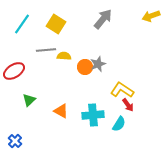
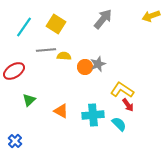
cyan line: moved 2 px right, 3 px down
cyan semicircle: rotated 77 degrees counterclockwise
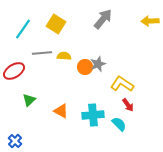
yellow arrow: moved 1 px left, 5 px down; rotated 18 degrees clockwise
cyan line: moved 1 px left, 2 px down
gray line: moved 4 px left, 3 px down
yellow L-shape: moved 6 px up
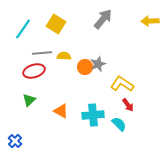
red ellipse: moved 20 px right; rotated 15 degrees clockwise
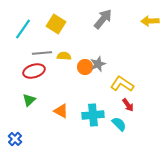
blue cross: moved 2 px up
